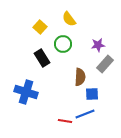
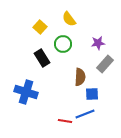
purple star: moved 2 px up
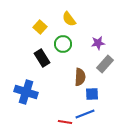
red line: moved 1 px down
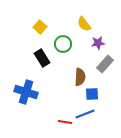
yellow semicircle: moved 15 px right, 5 px down
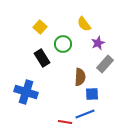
purple star: rotated 16 degrees counterclockwise
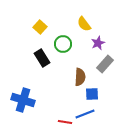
blue cross: moved 3 px left, 8 px down
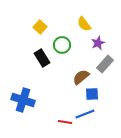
green circle: moved 1 px left, 1 px down
brown semicircle: moved 1 px right; rotated 132 degrees counterclockwise
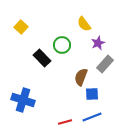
yellow square: moved 19 px left
black rectangle: rotated 12 degrees counterclockwise
brown semicircle: rotated 30 degrees counterclockwise
blue line: moved 7 px right, 3 px down
red line: rotated 24 degrees counterclockwise
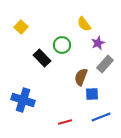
blue line: moved 9 px right
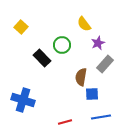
brown semicircle: rotated 12 degrees counterclockwise
blue line: rotated 12 degrees clockwise
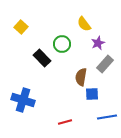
green circle: moved 1 px up
blue line: moved 6 px right
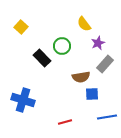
green circle: moved 2 px down
brown semicircle: rotated 108 degrees counterclockwise
